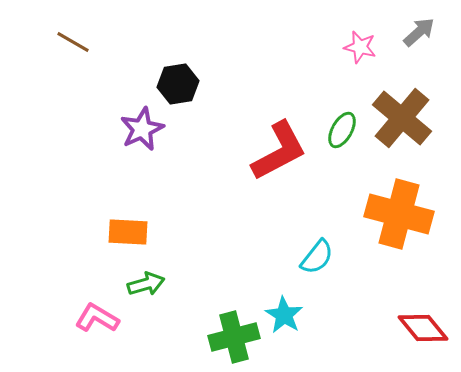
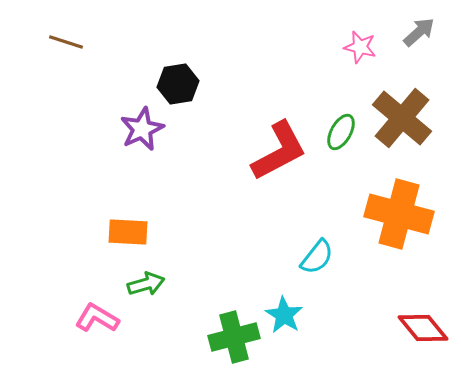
brown line: moved 7 px left; rotated 12 degrees counterclockwise
green ellipse: moved 1 px left, 2 px down
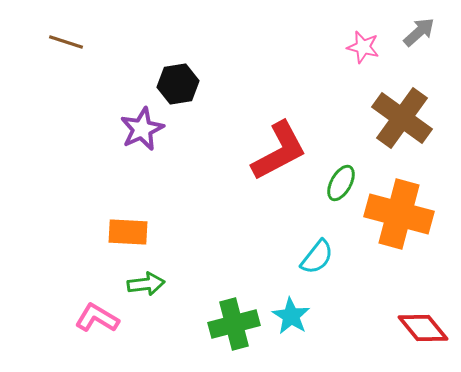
pink star: moved 3 px right
brown cross: rotated 4 degrees counterclockwise
green ellipse: moved 51 px down
green arrow: rotated 9 degrees clockwise
cyan star: moved 7 px right, 1 px down
green cross: moved 13 px up
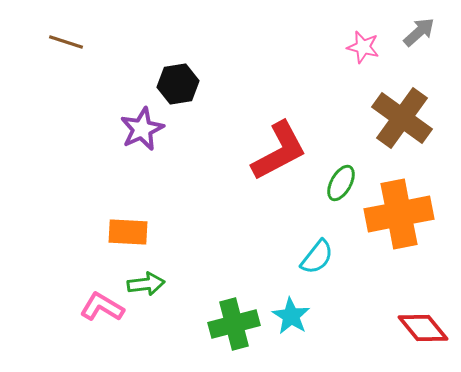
orange cross: rotated 26 degrees counterclockwise
pink L-shape: moved 5 px right, 11 px up
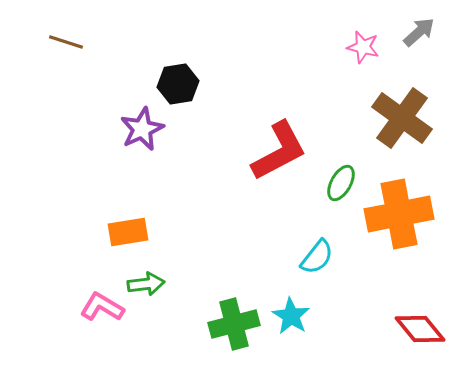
orange rectangle: rotated 12 degrees counterclockwise
red diamond: moved 3 px left, 1 px down
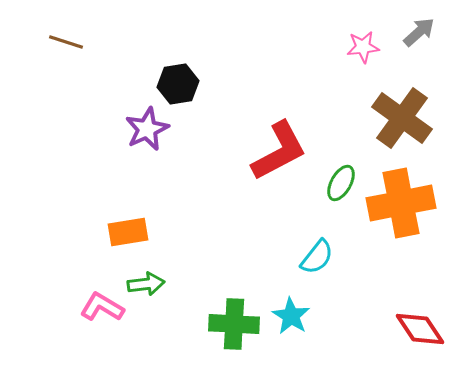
pink star: rotated 20 degrees counterclockwise
purple star: moved 5 px right
orange cross: moved 2 px right, 11 px up
green cross: rotated 18 degrees clockwise
red diamond: rotated 6 degrees clockwise
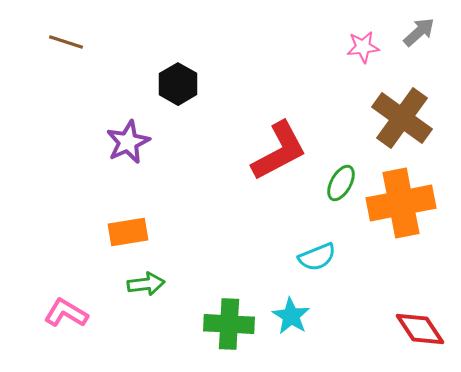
black hexagon: rotated 21 degrees counterclockwise
purple star: moved 19 px left, 13 px down
cyan semicircle: rotated 30 degrees clockwise
pink L-shape: moved 36 px left, 6 px down
green cross: moved 5 px left
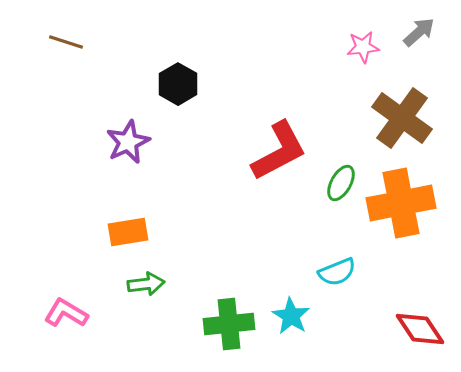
cyan semicircle: moved 20 px right, 15 px down
green cross: rotated 9 degrees counterclockwise
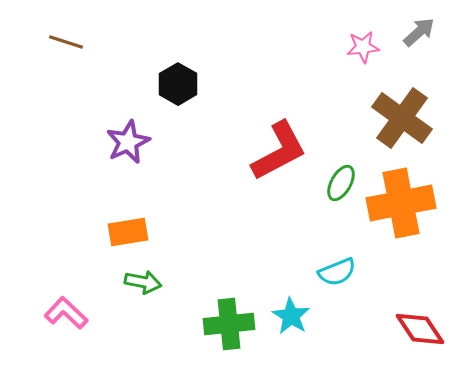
green arrow: moved 3 px left, 2 px up; rotated 18 degrees clockwise
pink L-shape: rotated 12 degrees clockwise
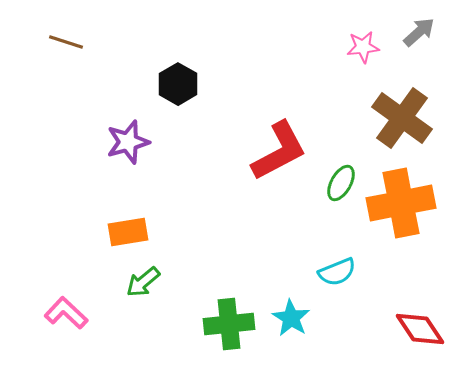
purple star: rotated 9 degrees clockwise
green arrow: rotated 129 degrees clockwise
cyan star: moved 2 px down
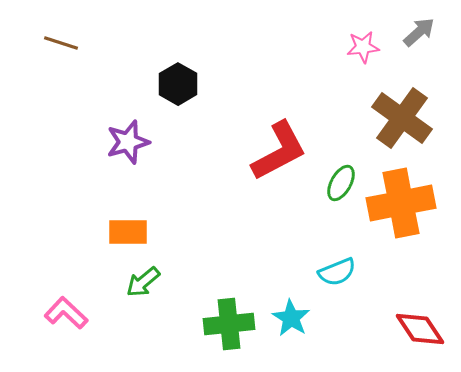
brown line: moved 5 px left, 1 px down
orange rectangle: rotated 9 degrees clockwise
